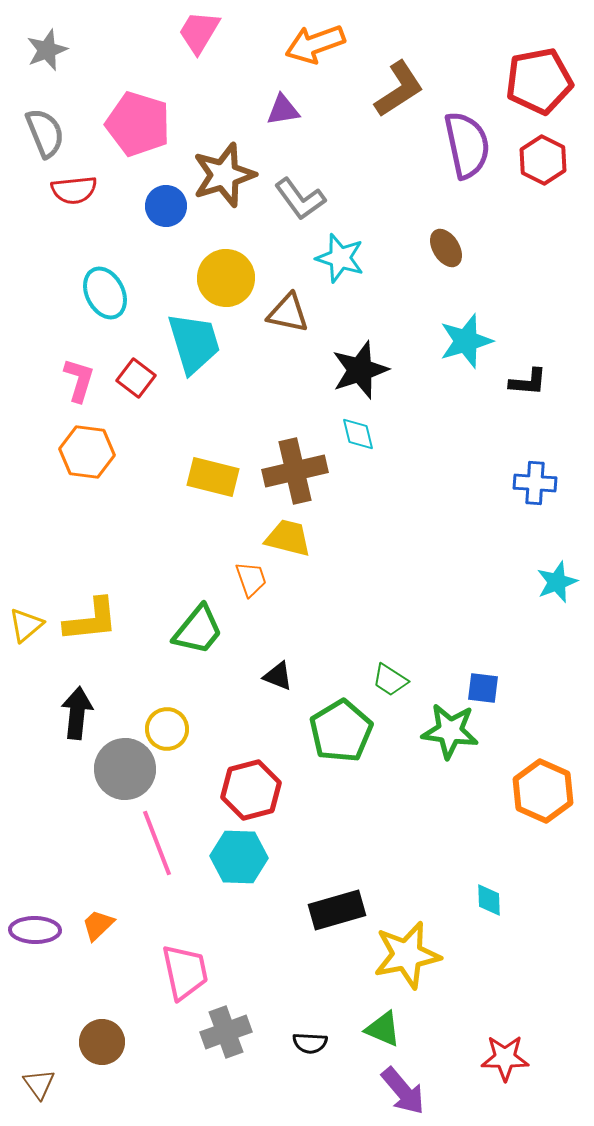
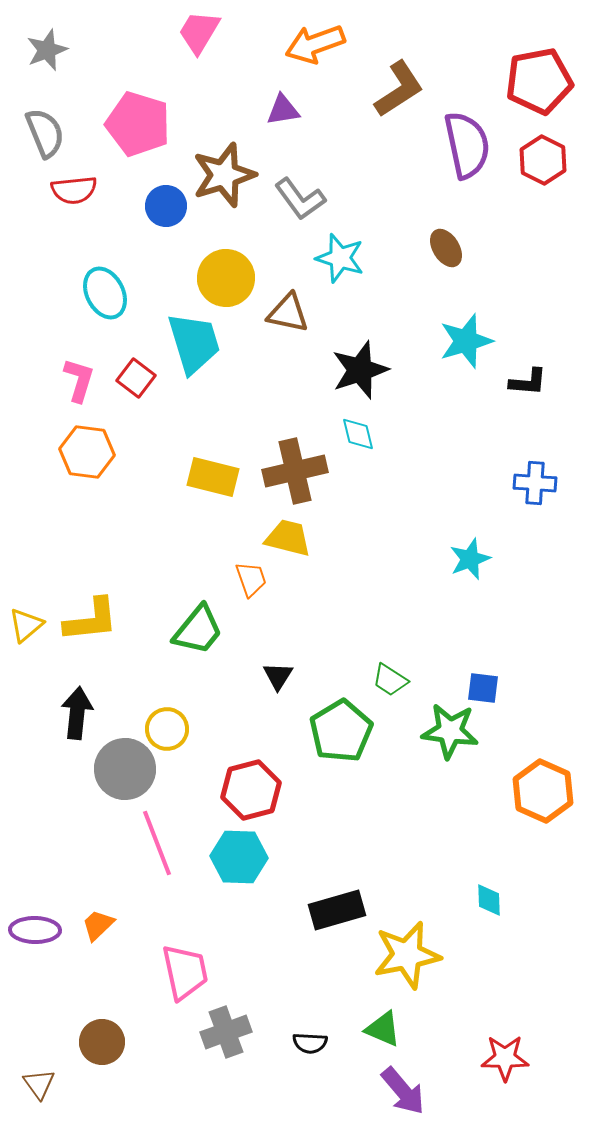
cyan star at (557, 582): moved 87 px left, 23 px up
black triangle at (278, 676): rotated 40 degrees clockwise
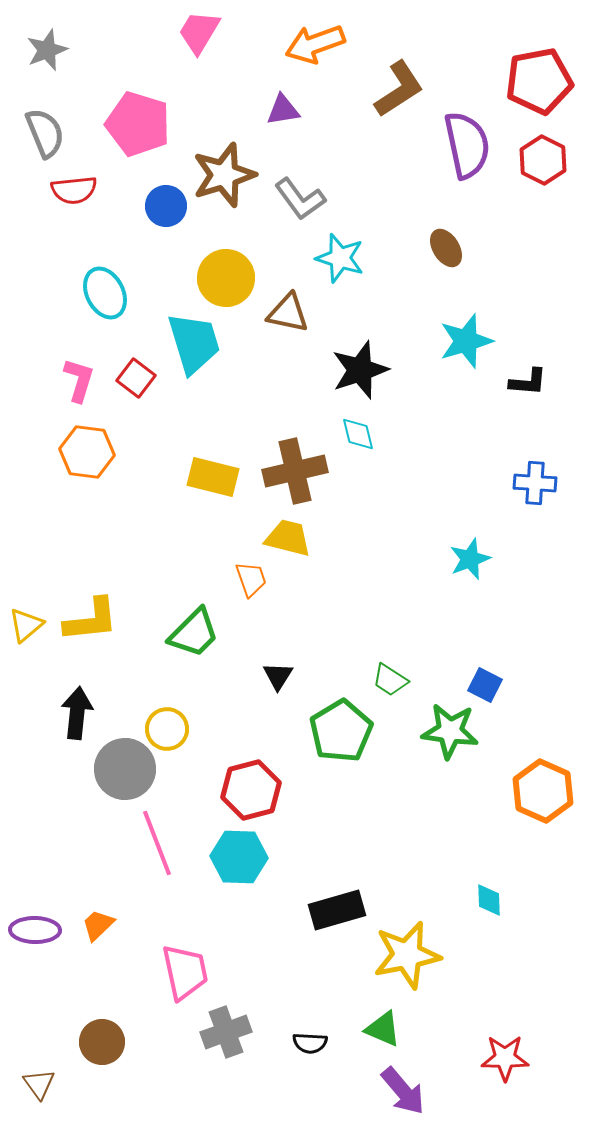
green trapezoid at (198, 630): moved 4 px left, 3 px down; rotated 6 degrees clockwise
blue square at (483, 688): moved 2 px right, 3 px up; rotated 20 degrees clockwise
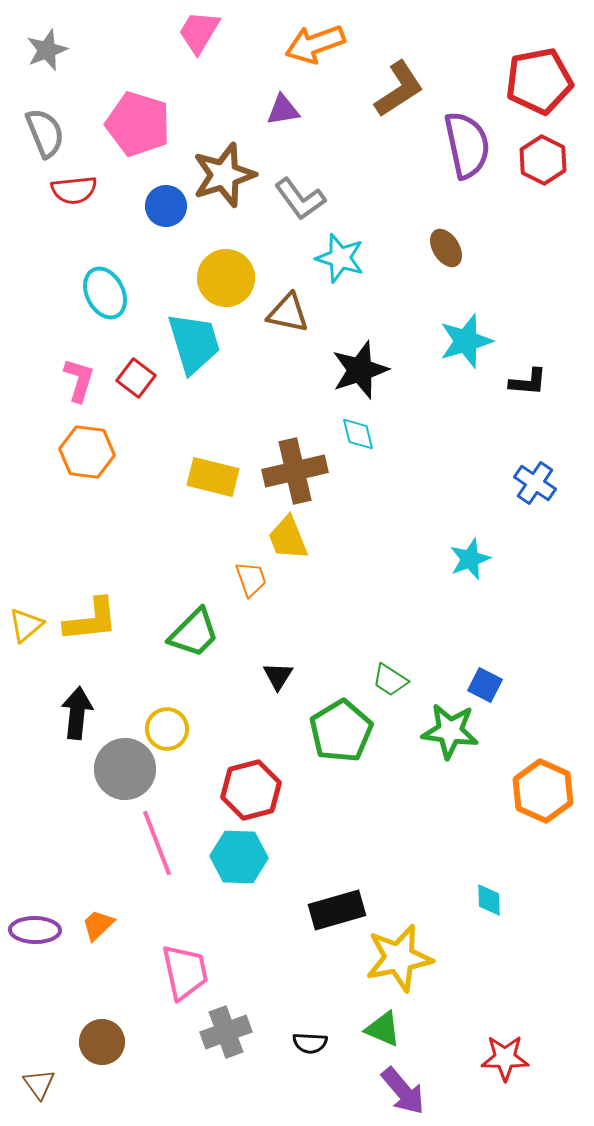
blue cross at (535, 483): rotated 30 degrees clockwise
yellow trapezoid at (288, 538): rotated 126 degrees counterclockwise
yellow star at (407, 955): moved 8 px left, 3 px down
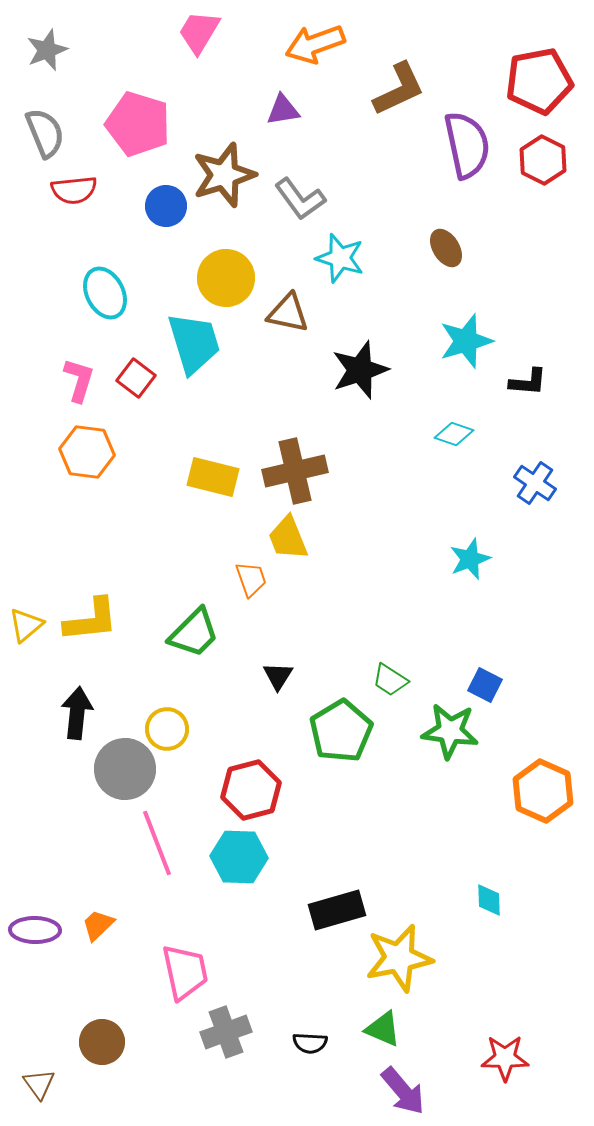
brown L-shape at (399, 89): rotated 8 degrees clockwise
cyan diamond at (358, 434): moved 96 px right; rotated 57 degrees counterclockwise
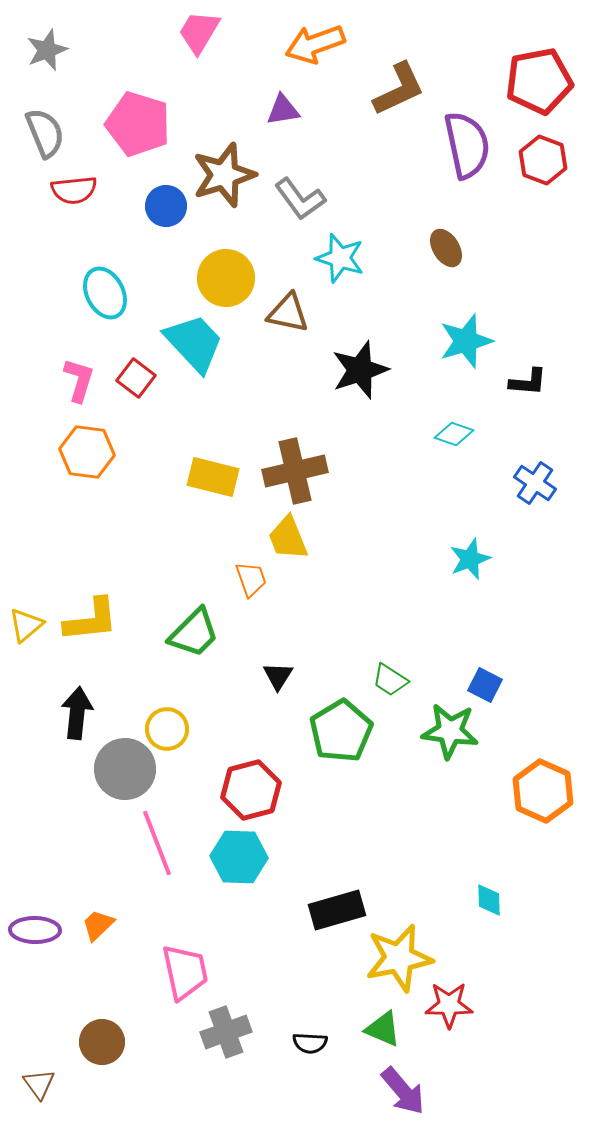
red hexagon at (543, 160): rotated 6 degrees counterclockwise
cyan trapezoid at (194, 343): rotated 26 degrees counterclockwise
red star at (505, 1058): moved 56 px left, 53 px up
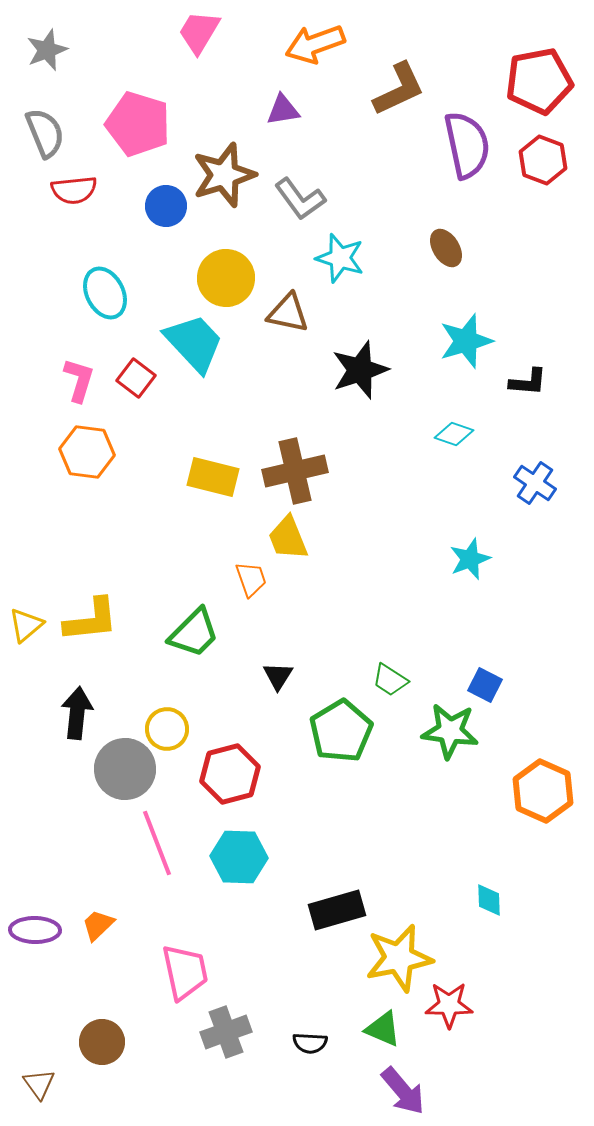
red hexagon at (251, 790): moved 21 px left, 16 px up
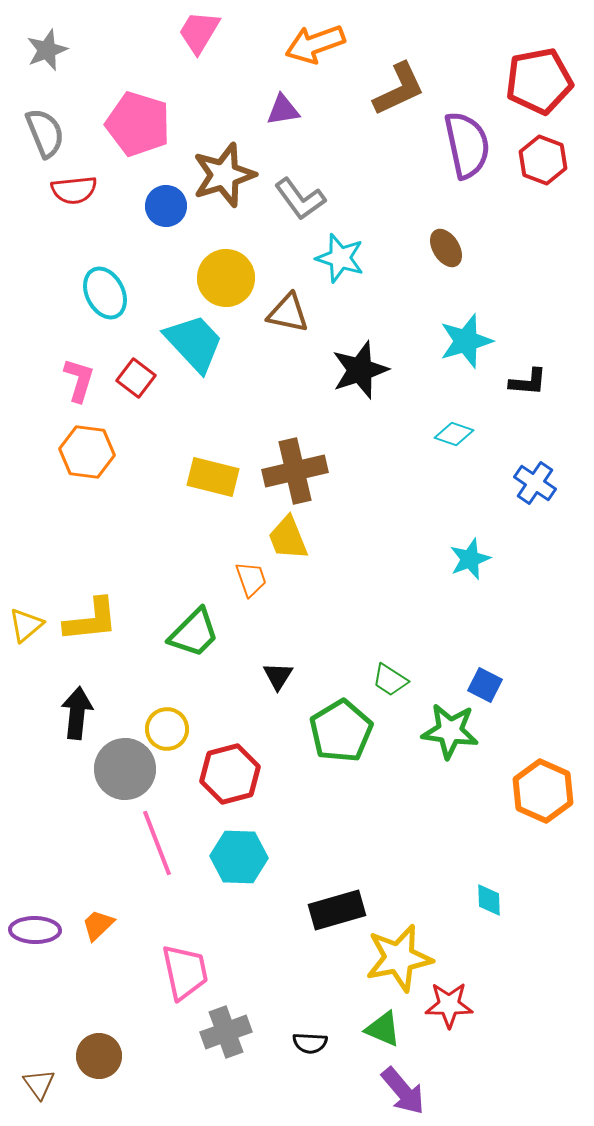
brown circle at (102, 1042): moved 3 px left, 14 px down
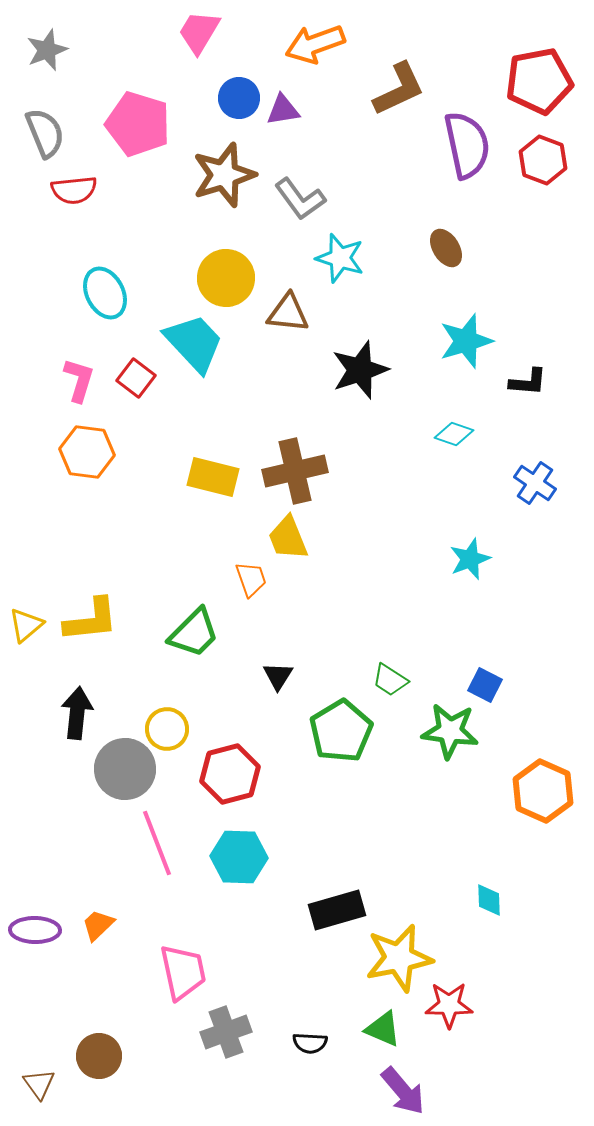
blue circle at (166, 206): moved 73 px right, 108 px up
brown triangle at (288, 313): rotated 6 degrees counterclockwise
pink trapezoid at (185, 972): moved 2 px left
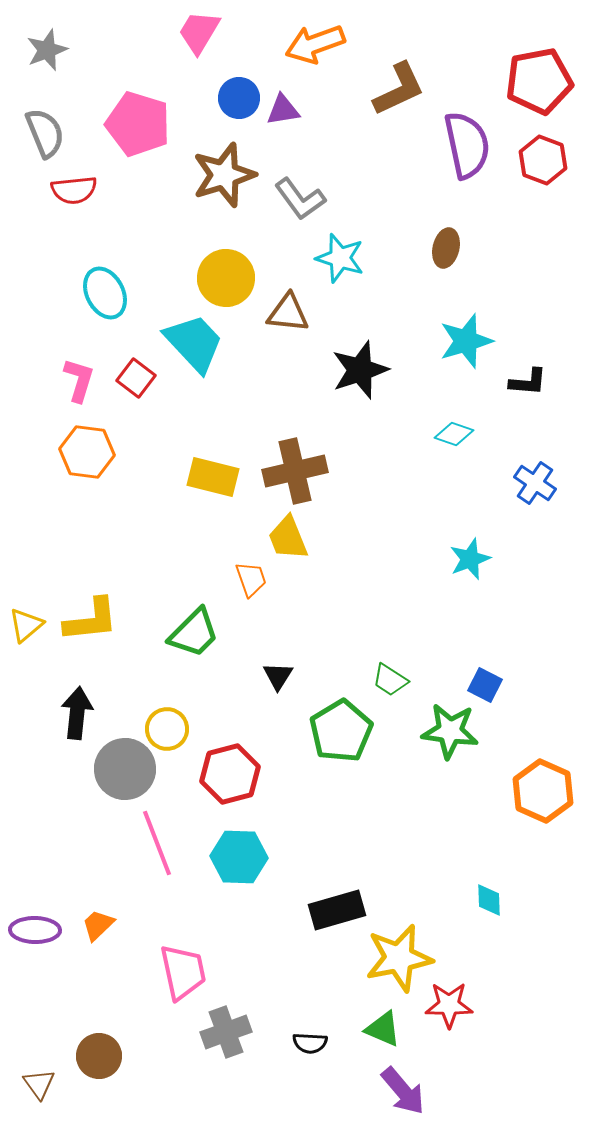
brown ellipse at (446, 248): rotated 45 degrees clockwise
